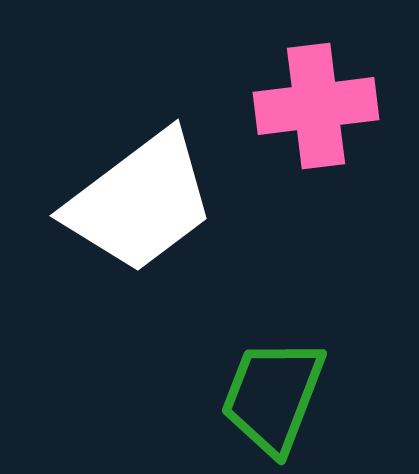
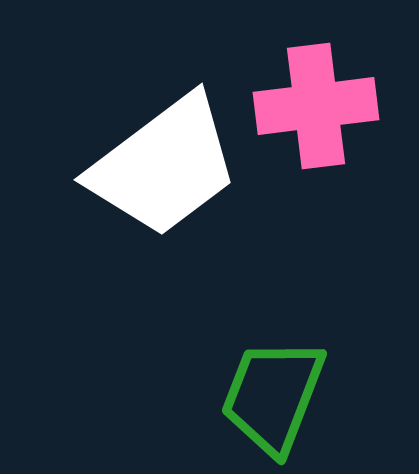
white trapezoid: moved 24 px right, 36 px up
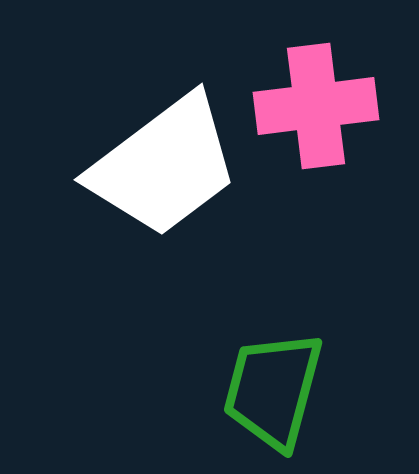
green trapezoid: moved 6 px up; rotated 6 degrees counterclockwise
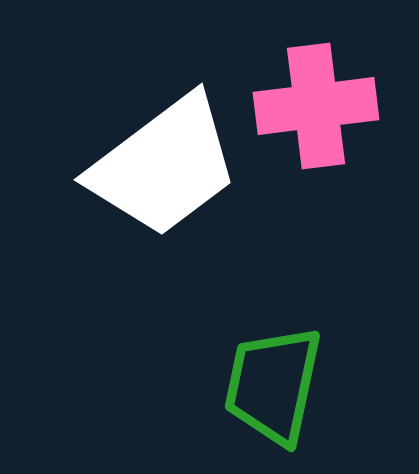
green trapezoid: moved 5 px up; rotated 3 degrees counterclockwise
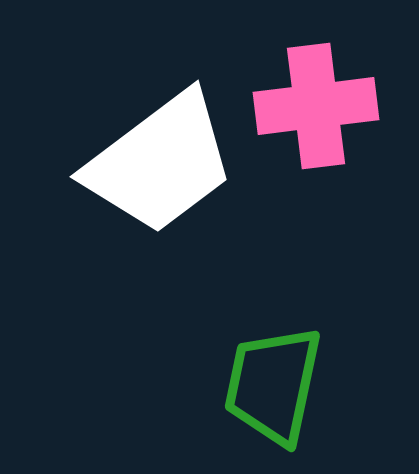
white trapezoid: moved 4 px left, 3 px up
